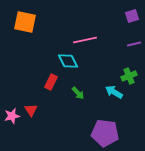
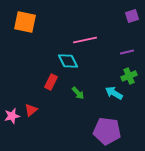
purple line: moved 7 px left, 8 px down
cyan arrow: moved 1 px down
red triangle: rotated 24 degrees clockwise
purple pentagon: moved 2 px right, 2 px up
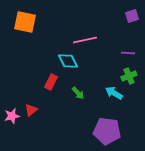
purple line: moved 1 px right, 1 px down; rotated 16 degrees clockwise
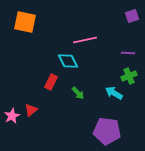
pink star: rotated 14 degrees counterclockwise
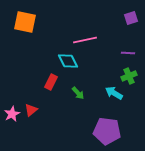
purple square: moved 1 px left, 2 px down
pink star: moved 2 px up
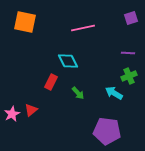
pink line: moved 2 px left, 12 px up
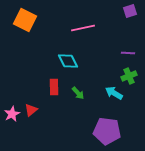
purple square: moved 1 px left, 7 px up
orange square: moved 2 px up; rotated 15 degrees clockwise
red rectangle: moved 3 px right, 5 px down; rotated 28 degrees counterclockwise
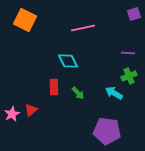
purple square: moved 4 px right, 3 px down
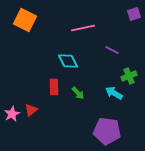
purple line: moved 16 px left, 3 px up; rotated 24 degrees clockwise
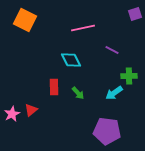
purple square: moved 1 px right
cyan diamond: moved 3 px right, 1 px up
green cross: rotated 21 degrees clockwise
cyan arrow: rotated 66 degrees counterclockwise
